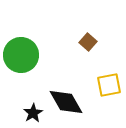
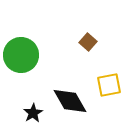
black diamond: moved 4 px right, 1 px up
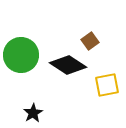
brown square: moved 2 px right, 1 px up; rotated 12 degrees clockwise
yellow square: moved 2 px left
black diamond: moved 2 px left, 36 px up; rotated 27 degrees counterclockwise
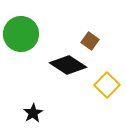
brown square: rotated 18 degrees counterclockwise
green circle: moved 21 px up
yellow square: rotated 35 degrees counterclockwise
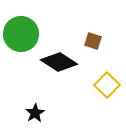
brown square: moved 3 px right; rotated 18 degrees counterclockwise
black diamond: moved 9 px left, 3 px up
black star: moved 2 px right
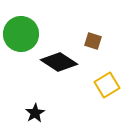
yellow square: rotated 15 degrees clockwise
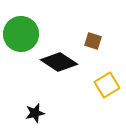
black star: rotated 18 degrees clockwise
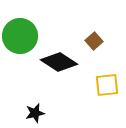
green circle: moved 1 px left, 2 px down
brown square: moved 1 px right; rotated 30 degrees clockwise
yellow square: rotated 25 degrees clockwise
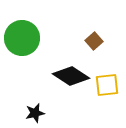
green circle: moved 2 px right, 2 px down
black diamond: moved 12 px right, 14 px down
